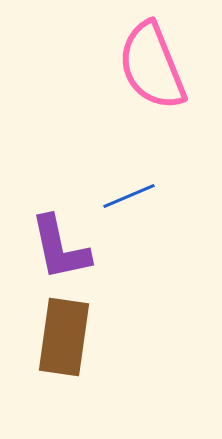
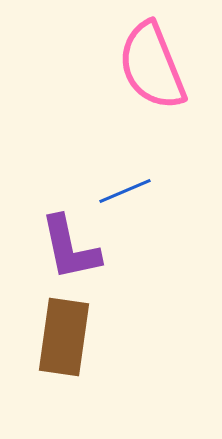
blue line: moved 4 px left, 5 px up
purple L-shape: moved 10 px right
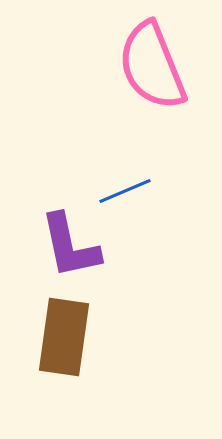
purple L-shape: moved 2 px up
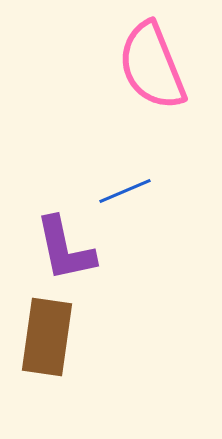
purple L-shape: moved 5 px left, 3 px down
brown rectangle: moved 17 px left
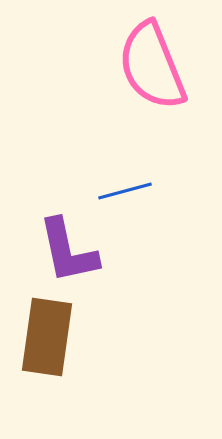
blue line: rotated 8 degrees clockwise
purple L-shape: moved 3 px right, 2 px down
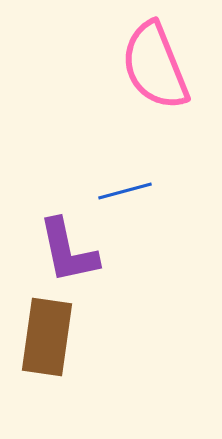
pink semicircle: moved 3 px right
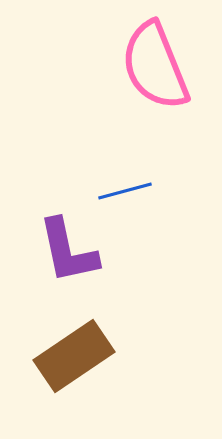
brown rectangle: moved 27 px right, 19 px down; rotated 48 degrees clockwise
